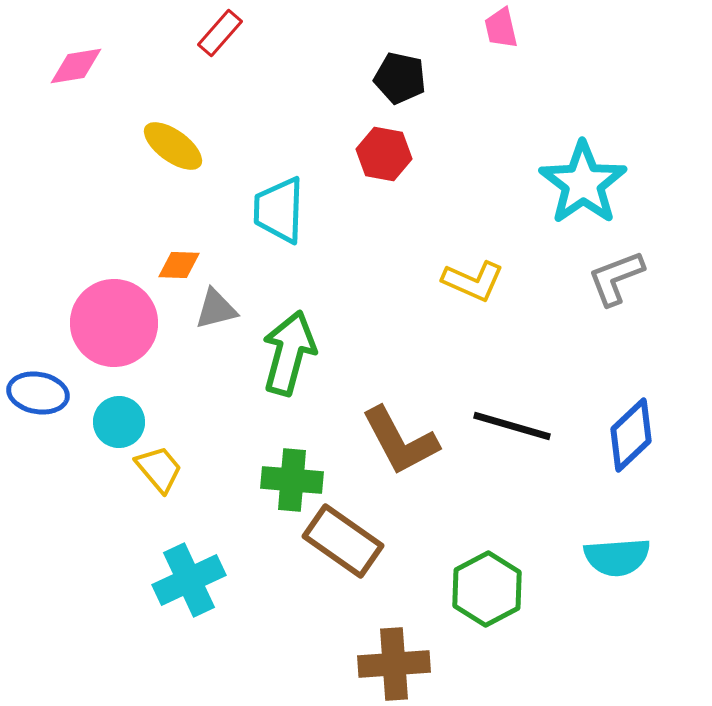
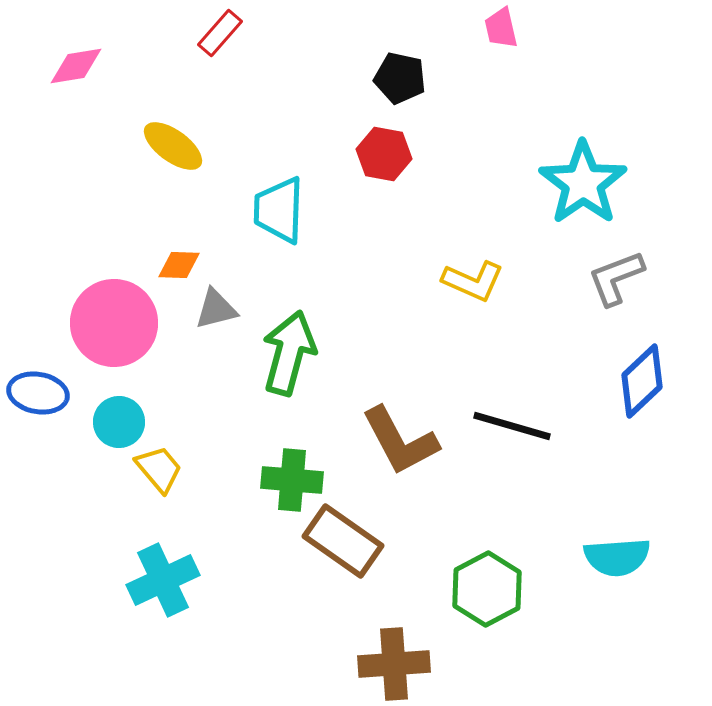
blue diamond: moved 11 px right, 54 px up
cyan cross: moved 26 px left
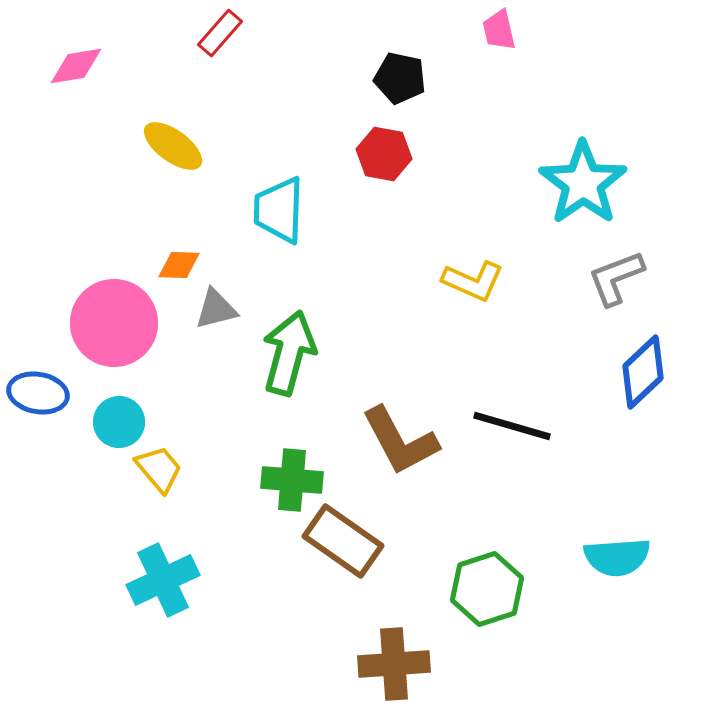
pink trapezoid: moved 2 px left, 2 px down
blue diamond: moved 1 px right, 9 px up
green hexagon: rotated 10 degrees clockwise
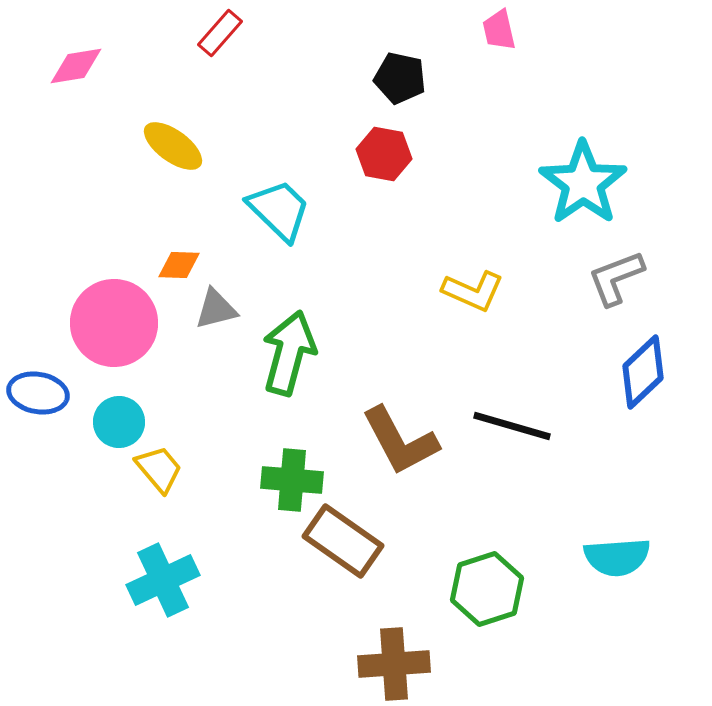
cyan trapezoid: rotated 132 degrees clockwise
yellow L-shape: moved 10 px down
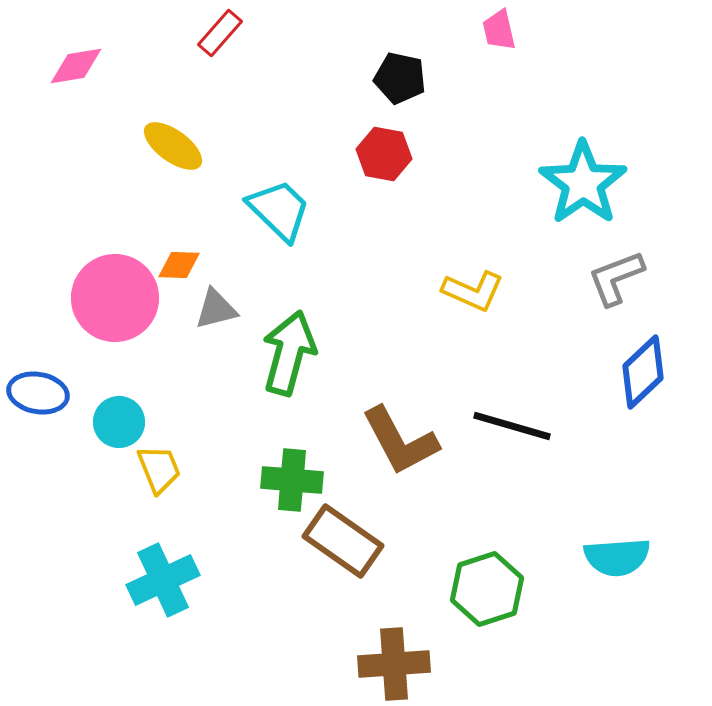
pink circle: moved 1 px right, 25 px up
yellow trapezoid: rotated 18 degrees clockwise
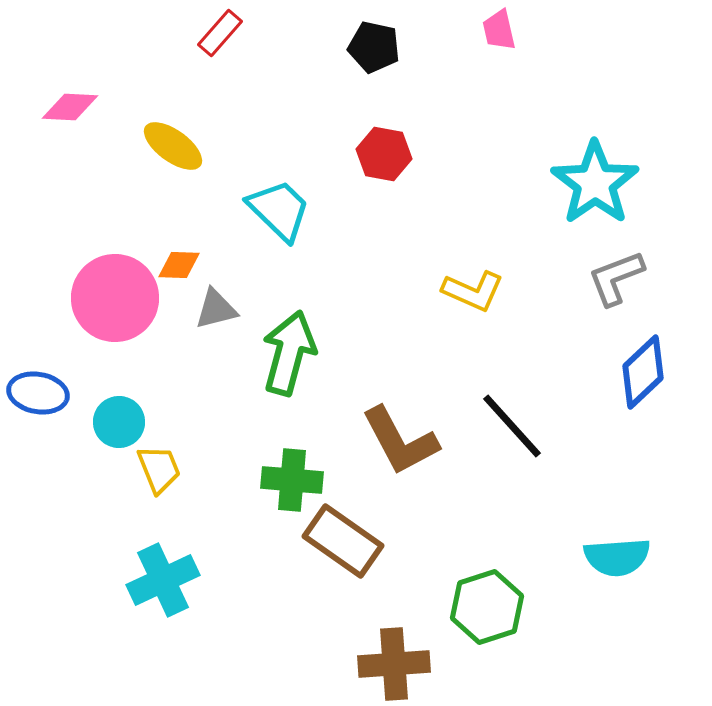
pink diamond: moved 6 px left, 41 px down; rotated 12 degrees clockwise
black pentagon: moved 26 px left, 31 px up
cyan star: moved 12 px right
black line: rotated 32 degrees clockwise
green hexagon: moved 18 px down
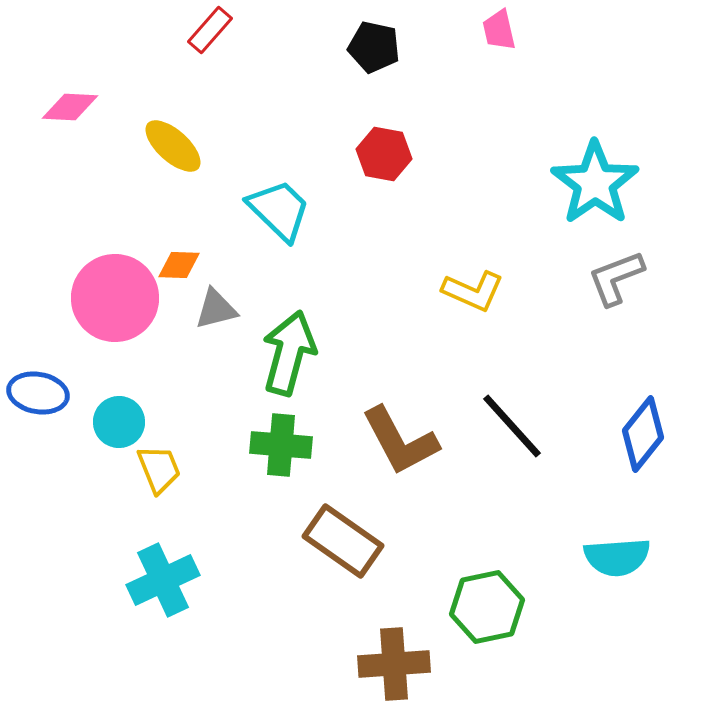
red rectangle: moved 10 px left, 3 px up
yellow ellipse: rotated 6 degrees clockwise
blue diamond: moved 62 px down; rotated 8 degrees counterclockwise
green cross: moved 11 px left, 35 px up
green hexagon: rotated 6 degrees clockwise
